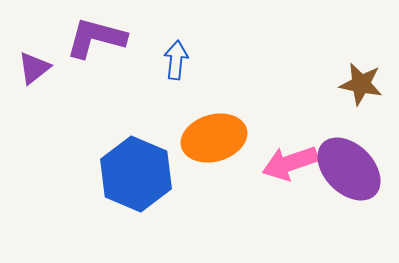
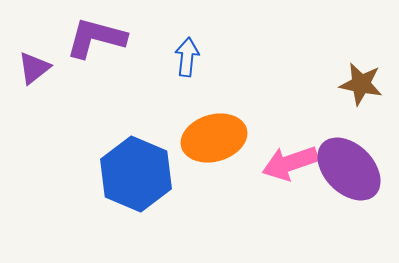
blue arrow: moved 11 px right, 3 px up
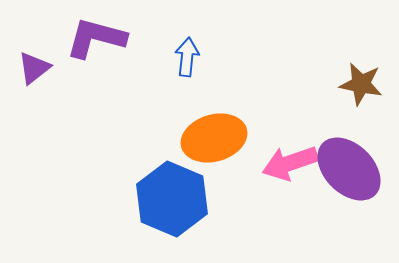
blue hexagon: moved 36 px right, 25 px down
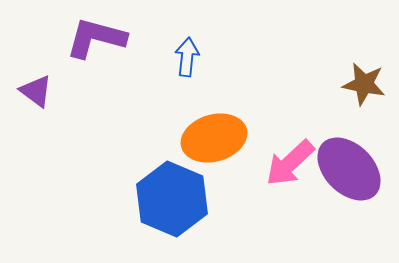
purple triangle: moved 2 px right, 23 px down; rotated 45 degrees counterclockwise
brown star: moved 3 px right
pink arrow: rotated 24 degrees counterclockwise
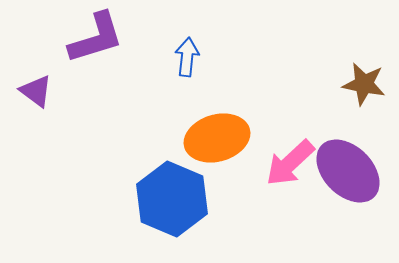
purple L-shape: rotated 148 degrees clockwise
orange ellipse: moved 3 px right
purple ellipse: moved 1 px left, 2 px down
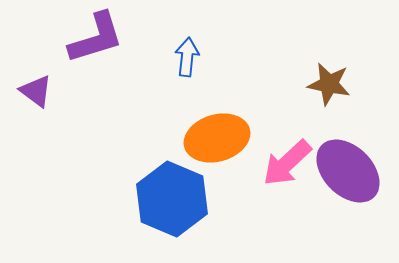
brown star: moved 35 px left
pink arrow: moved 3 px left
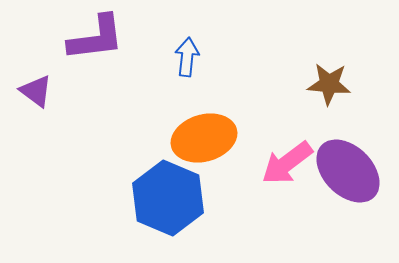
purple L-shape: rotated 10 degrees clockwise
brown star: rotated 6 degrees counterclockwise
orange ellipse: moved 13 px left
pink arrow: rotated 6 degrees clockwise
blue hexagon: moved 4 px left, 1 px up
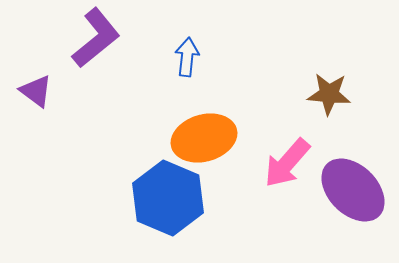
purple L-shape: rotated 32 degrees counterclockwise
brown star: moved 10 px down
pink arrow: rotated 12 degrees counterclockwise
purple ellipse: moved 5 px right, 19 px down
